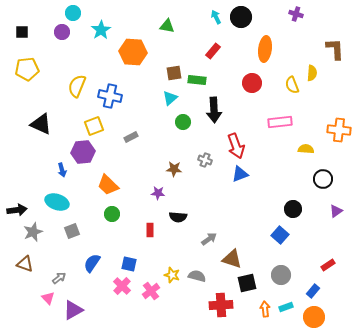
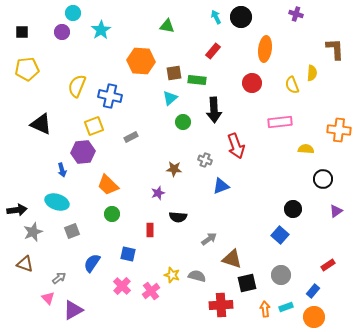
orange hexagon at (133, 52): moved 8 px right, 9 px down
blue triangle at (240, 174): moved 19 px left, 12 px down
purple star at (158, 193): rotated 24 degrees counterclockwise
blue square at (129, 264): moved 1 px left, 10 px up
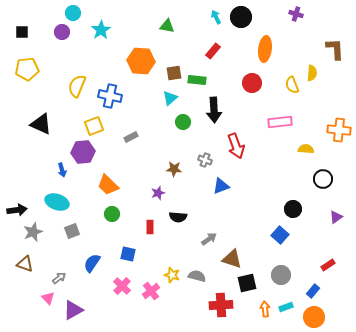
purple triangle at (336, 211): moved 6 px down
red rectangle at (150, 230): moved 3 px up
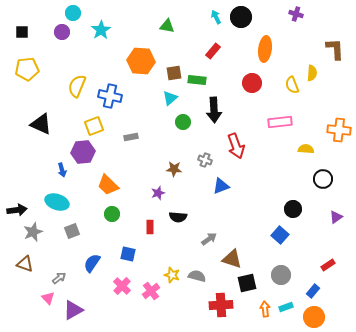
gray rectangle at (131, 137): rotated 16 degrees clockwise
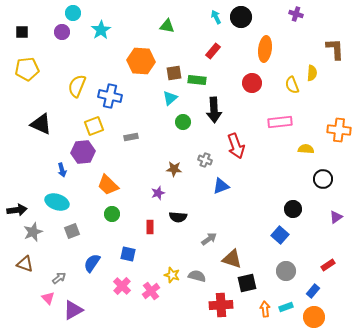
gray circle at (281, 275): moved 5 px right, 4 px up
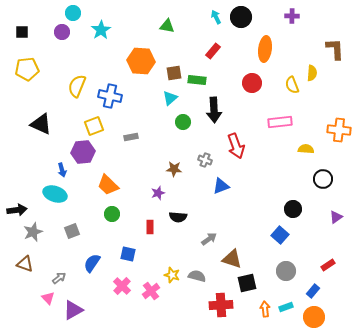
purple cross at (296, 14): moved 4 px left, 2 px down; rotated 16 degrees counterclockwise
cyan ellipse at (57, 202): moved 2 px left, 8 px up
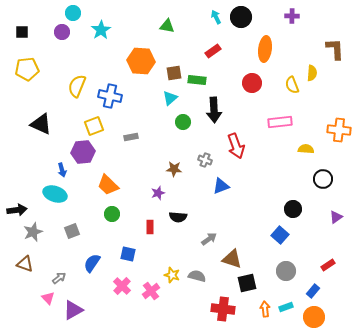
red rectangle at (213, 51): rotated 14 degrees clockwise
red cross at (221, 305): moved 2 px right, 4 px down; rotated 10 degrees clockwise
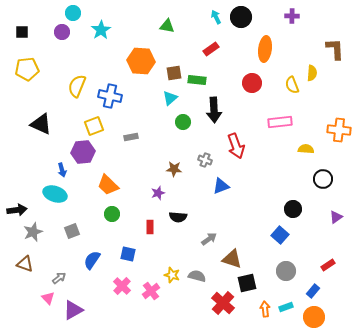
red rectangle at (213, 51): moved 2 px left, 2 px up
blue semicircle at (92, 263): moved 3 px up
red cross at (223, 309): moved 6 px up; rotated 35 degrees clockwise
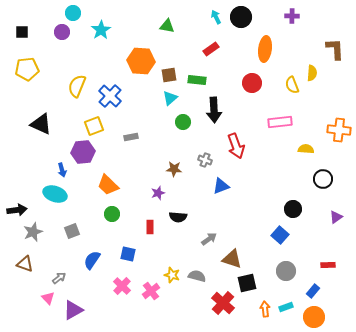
brown square at (174, 73): moved 5 px left, 2 px down
blue cross at (110, 96): rotated 30 degrees clockwise
red rectangle at (328, 265): rotated 32 degrees clockwise
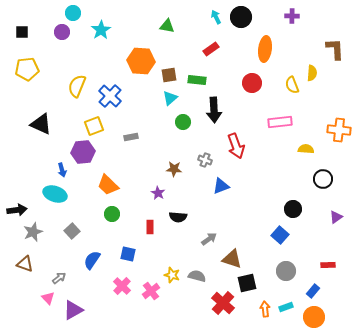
purple star at (158, 193): rotated 24 degrees counterclockwise
gray square at (72, 231): rotated 21 degrees counterclockwise
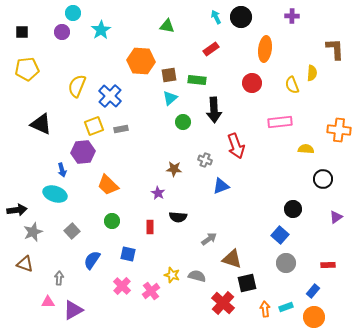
gray rectangle at (131, 137): moved 10 px left, 8 px up
green circle at (112, 214): moved 7 px down
gray circle at (286, 271): moved 8 px up
gray arrow at (59, 278): rotated 48 degrees counterclockwise
pink triangle at (48, 298): moved 4 px down; rotated 48 degrees counterclockwise
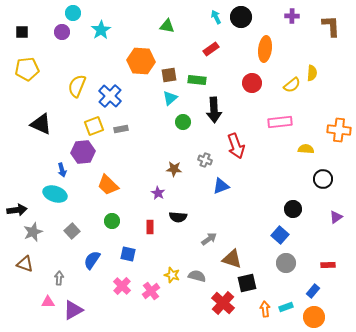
brown L-shape at (335, 49): moved 4 px left, 23 px up
yellow semicircle at (292, 85): rotated 108 degrees counterclockwise
